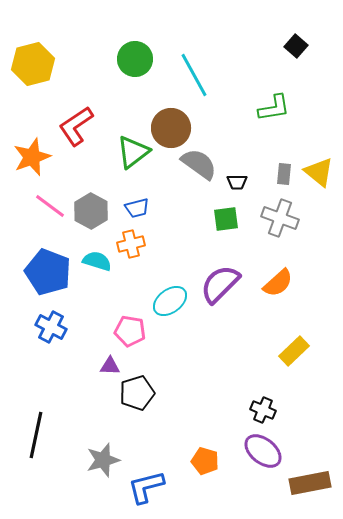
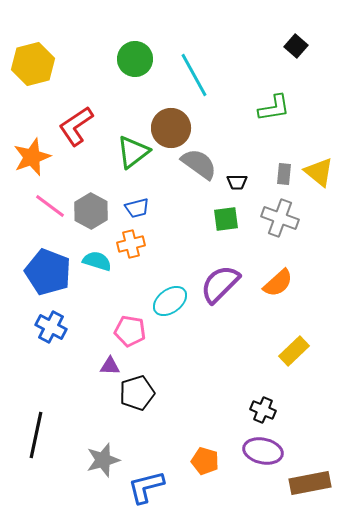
purple ellipse: rotated 27 degrees counterclockwise
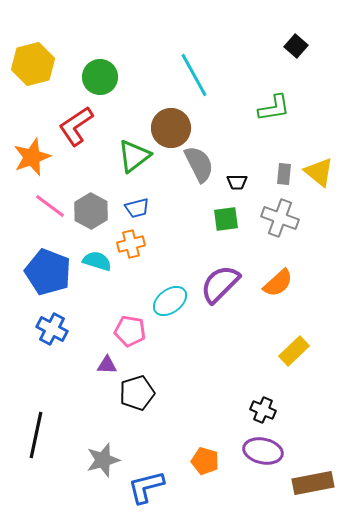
green circle: moved 35 px left, 18 px down
green triangle: moved 1 px right, 4 px down
gray semicircle: rotated 27 degrees clockwise
blue cross: moved 1 px right, 2 px down
purple triangle: moved 3 px left, 1 px up
brown rectangle: moved 3 px right
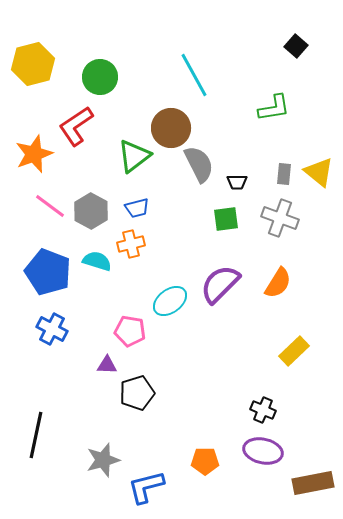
orange star: moved 2 px right, 3 px up
orange semicircle: rotated 16 degrees counterclockwise
orange pentagon: rotated 16 degrees counterclockwise
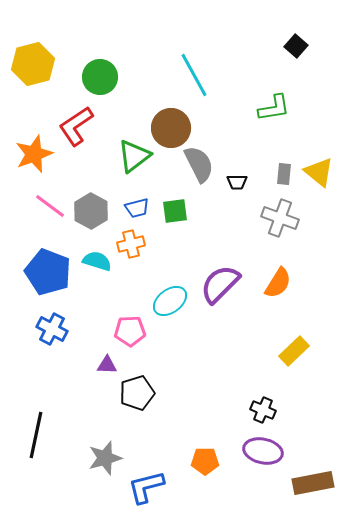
green square: moved 51 px left, 8 px up
pink pentagon: rotated 12 degrees counterclockwise
gray star: moved 2 px right, 2 px up
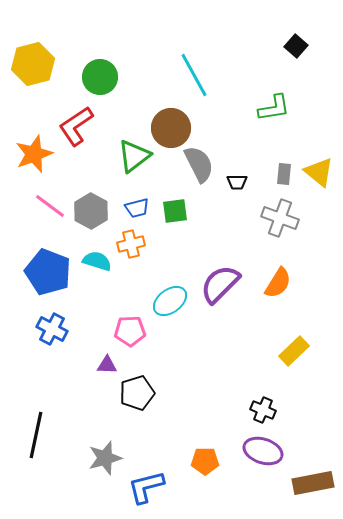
purple ellipse: rotated 6 degrees clockwise
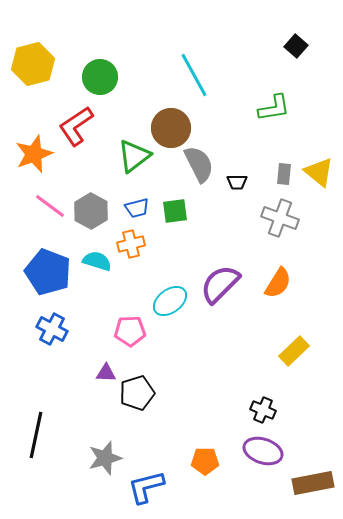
purple triangle: moved 1 px left, 8 px down
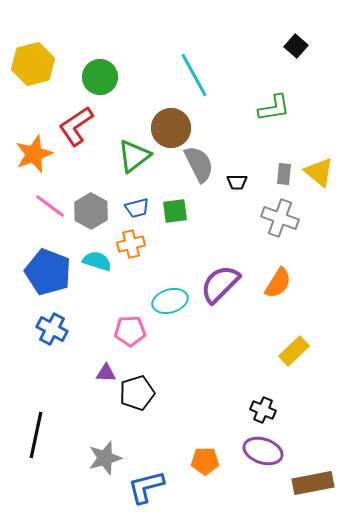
cyan ellipse: rotated 20 degrees clockwise
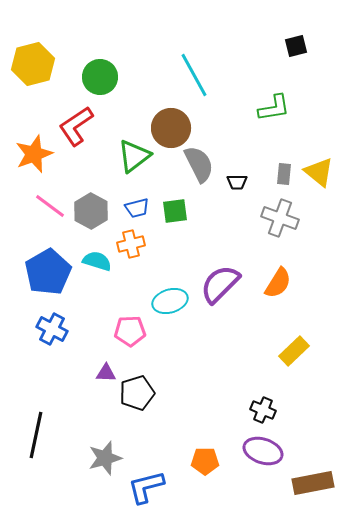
black square: rotated 35 degrees clockwise
blue pentagon: rotated 21 degrees clockwise
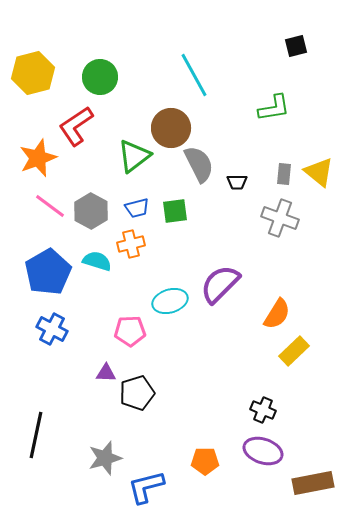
yellow hexagon: moved 9 px down
orange star: moved 4 px right, 4 px down
orange semicircle: moved 1 px left, 31 px down
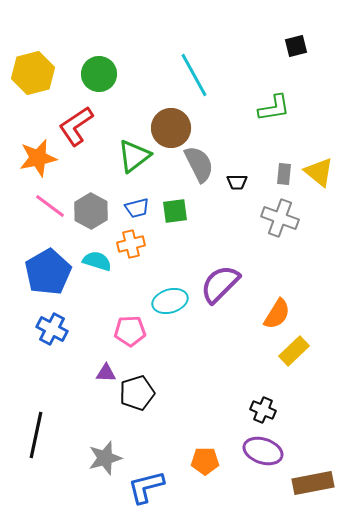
green circle: moved 1 px left, 3 px up
orange star: rotated 9 degrees clockwise
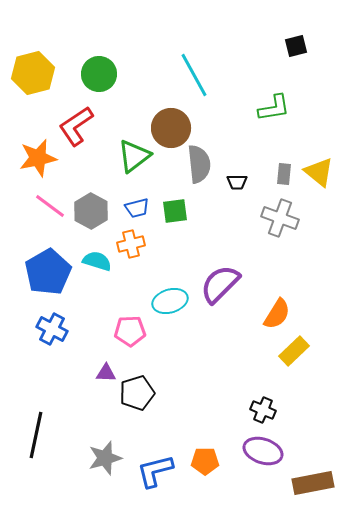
gray semicircle: rotated 21 degrees clockwise
blue L-shape: moved 9 px right, 16 px up
